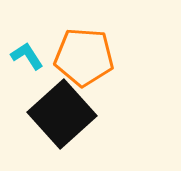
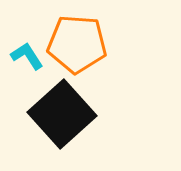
orange pentagon: moved 7 px left, 13 px up
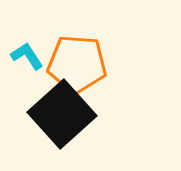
orange pentagon: moved 20 px down
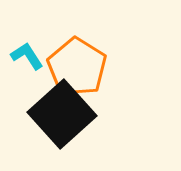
orange pentagon: moved 3 px down; rotated 28 degrees clockwise
